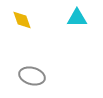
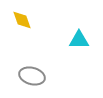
cyan triangle: moved 2 px right, 22 px down
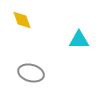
gray ellipse: moved 1 px left, 3 px up
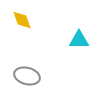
gray ellipse: moved 4 px left, 3 px down
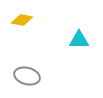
yellow diamond: rotated 60 degrees counterclockwise
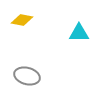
cyan triangle: moved 7 px up
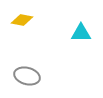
cyan triangle: moved 2 px right
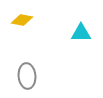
gray ellipse: rotated 70 degrees clockwise
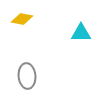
yellow diamond: moved 1 px up
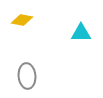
yellow diamond: moved 1 px down
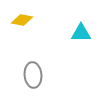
gray ellipse: moved 6 px right, 1 px up
